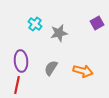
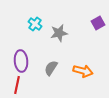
purple square: moved 1 px right
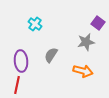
purple square: rotated 24 degrees counterclockwise
gray star: moved 27 px right, 9 px down
gray semicircle: moved 13 px up
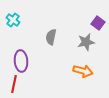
cyan cross: moved 22 px left, 4 px up
gray semicircle: moved 18 px up; rotated 21 degrees counterclockwise
red line: moved 3 px left, 1 px up
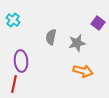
gray star: moved 9 px left, 1 px down
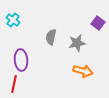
purple ellipse: moved 1 px up
